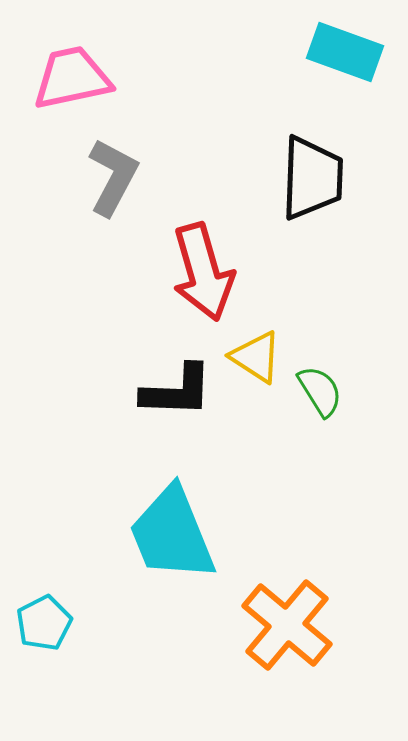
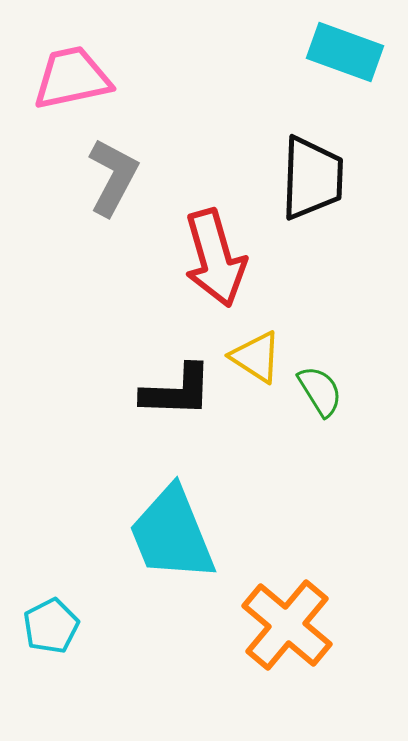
red arrow: moved 12 px right, 14 px up
cyan pentagon: moved 7 px right, 3 px down
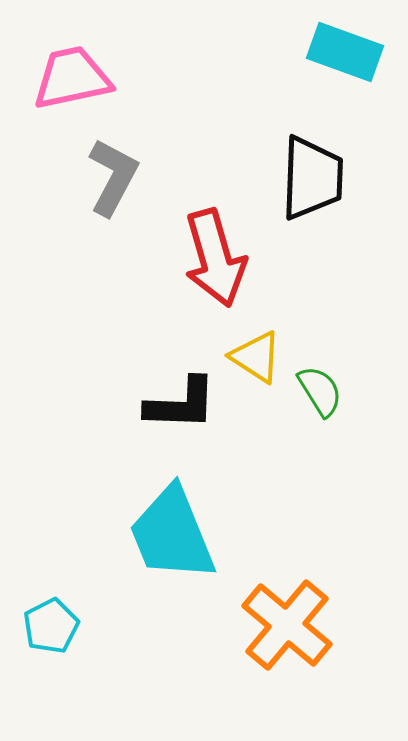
black L-shape: moved 4 px right, 13 px down
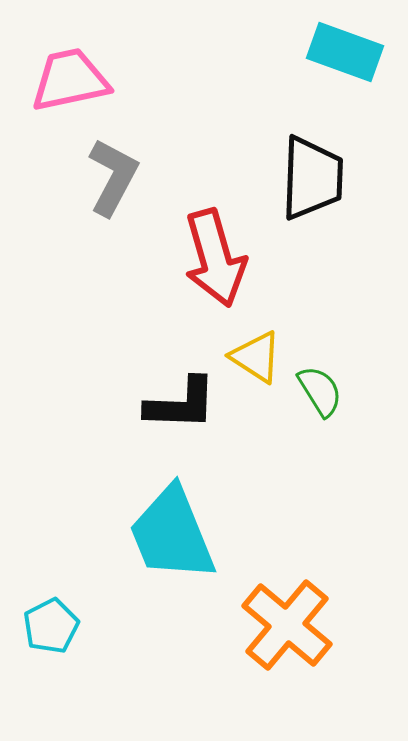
pink trapezoid: moved 2 px left, 2 px down
